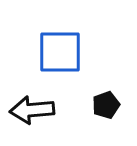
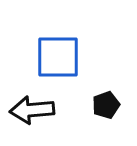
blue square: moved 2 px left, 5 px down
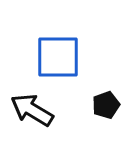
black arrow: rotated 36 degrees clockwise
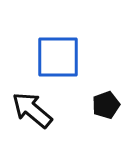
black arrow: rotated 9 degrees clockwise
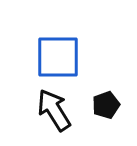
black arrow: moved 22 px right; rotated 18 degrees clockwise
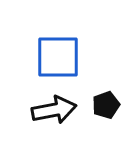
black arrow: rotated 111 degrees clockwise
